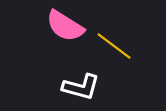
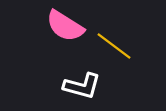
white L-shape: moved 1 px right, 1 px up
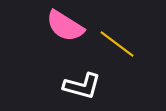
yellow line: moved 3 px right, 2 px up
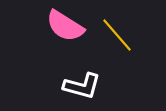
yellow line: moved 9 px up; rotated 12 degrees clockwise
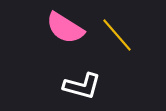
pink semicircle: moved 2 px down
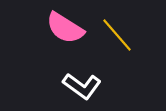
white L-shape: rotated 21 degrees clockwise
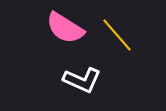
white L-shape: moved 6 px up; rotated 12 degrees counterclockwise
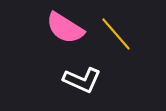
yellow line: moved 1 px left, 1 px up
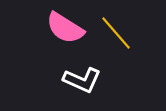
yellow line: moved 1 px up
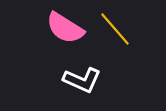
yellow line: moved 1 px left, 4 px up
